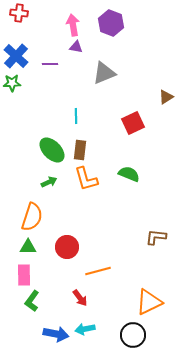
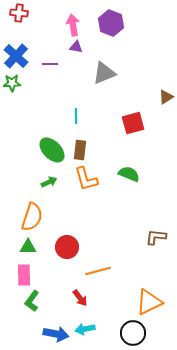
red square: rotated 10 degrees clockwise
black circle: moved 2 px up
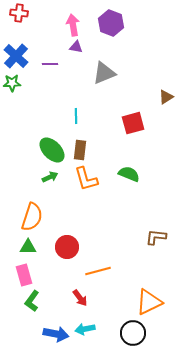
green arrow: moved 1 px right, 5 px up
pink rectangle: rotated 15 degrees counterclockwise
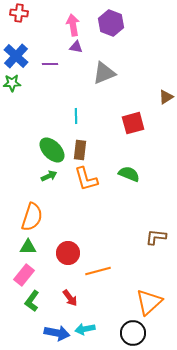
green arrow: moved 1 px left, 1 px up
red circle: moved 1 px right, 6 px down
pink rectangle: rotated 55 degrees clockwise
red arrow: moved 10 px left
orange triangle: rotated 16 degrees counterclockwise
blue arrow: moved 1 px right, 1 px up
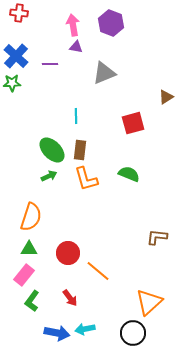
orange semicircle: moved 1 px left
brown L-shape: moved 1 px right
green triangle: moved 1 px right, 2 px down
orange line: rotated 55 degrees clockwise
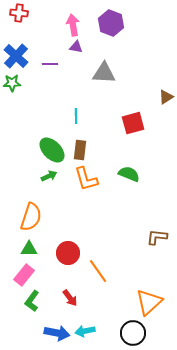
gray triangle: rotated 25 degrees clockwise
orange line: rotated 15 degrees clockwise
cyan arrow: moved 2 px down
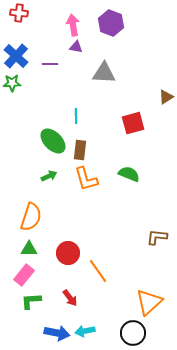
green ellipse: moved 1 px right, 9 px up
green L-shape: moved 1 px left; rotated 50 degrees clockwise
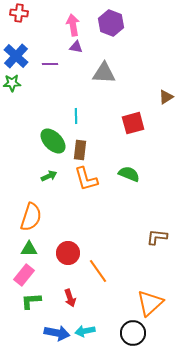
red arrow: rotated 18 degrees clockwise
orange triangle: moved 1 px right, 1 px down
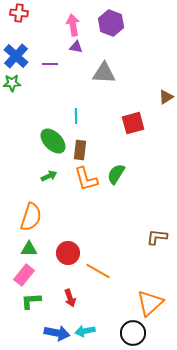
green semicircle: moved 13 px left; rotated 80 degrees counterclockwise
orange line: rotated 25 degrees counterclockwise
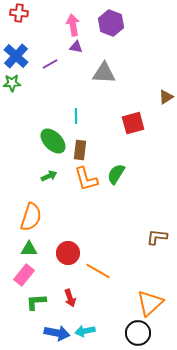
purple line: rotated 28 degrees counterclockwise
green L-shape: moved 5 px right, 1 px down
black circle: moved 5 px right
